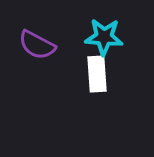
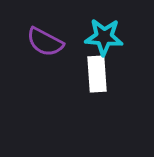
purple semicircle: moved 8 px right, 3 px up
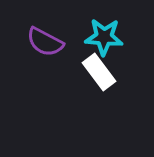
white rectangle: moved 2 px right, 2 px up; rotated 33 degrees counterclockwise
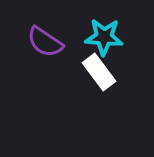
purple semicircle: rotated 6 degrees clockwise
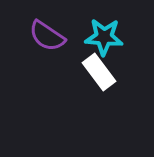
purple semicircle: moved 2 px right, 6 px up
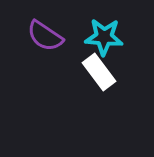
purple semicircle: moved 2 px left
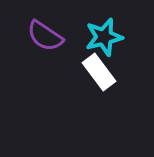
cyan star: rotated 18 degrees counterclockwise
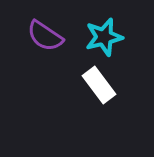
white rectangle: moved 13 px down
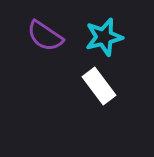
white rectangle: moved 1 px down
